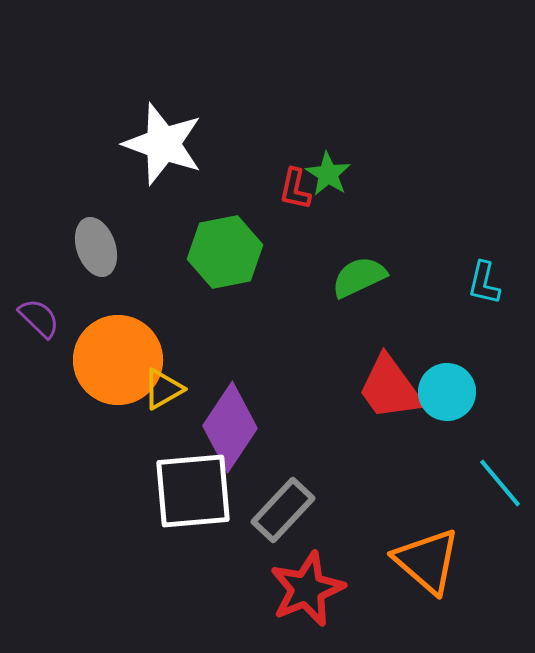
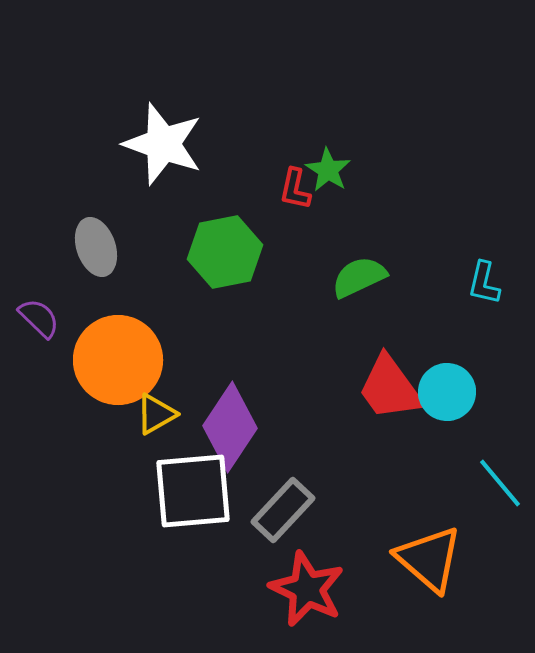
green star: moved 4 px up
yellow triangle: moved 7 px left, 25 px down
orange triangle: moved 2 px right, 2 px up
red star: rotated 24 degrees counterclockwise
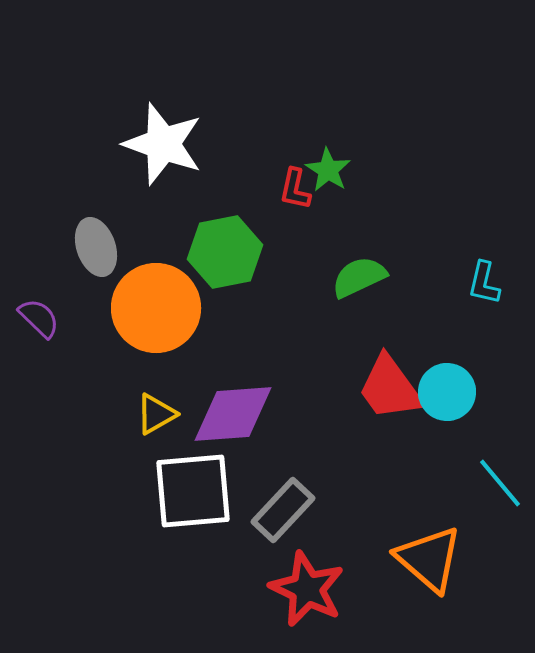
orange circle: moved 38 px right, 52 px up
purple diamond: moved 3 px right, 13 px up; rotated 52 degrees clockwise
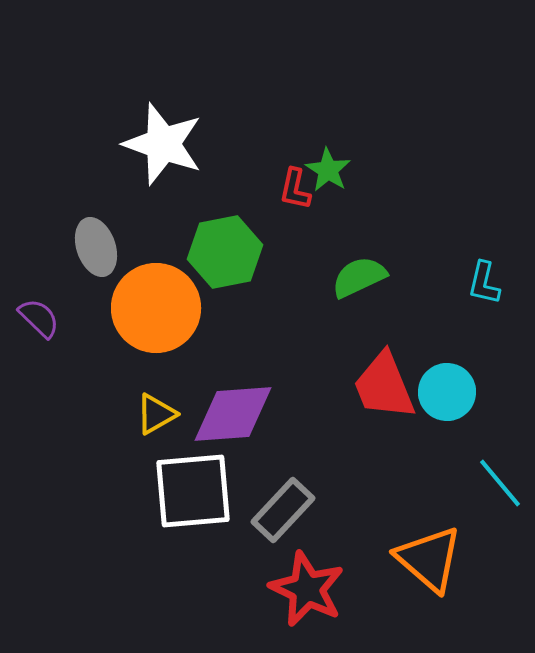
red trapezoid: moved 6 px left, 2 px up; rotated 14 degrees clockwise
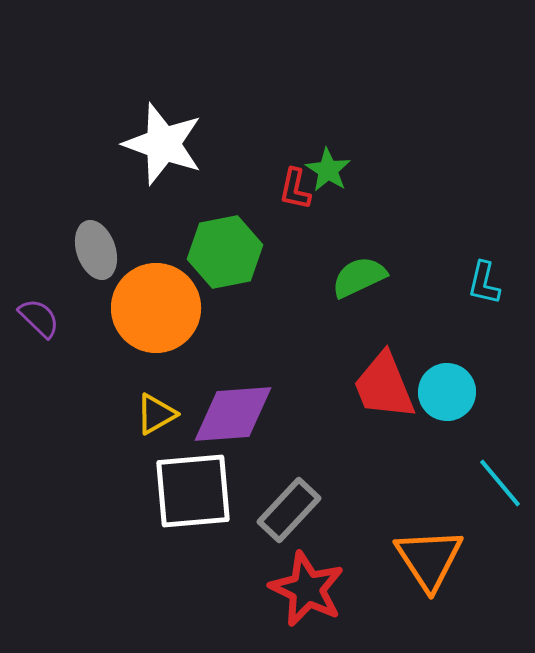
gray ellipse: moved 3 px down
gray rectangle: moved 6 px right
orange triangle: rotated 16 degrees clockwise
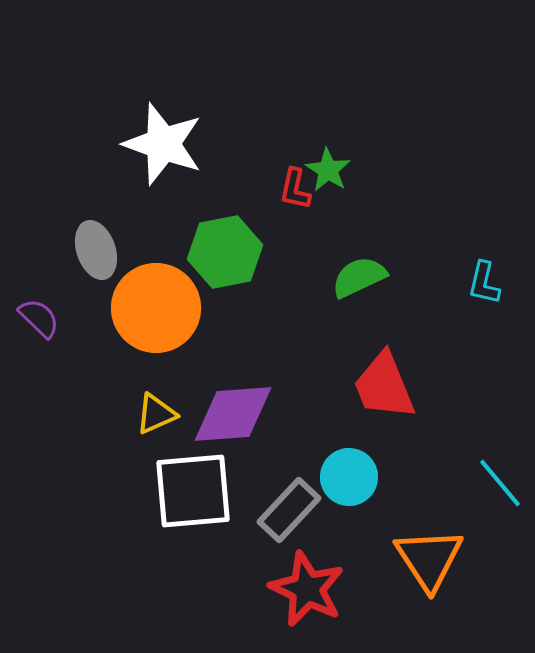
cyan circle: moved 98 px left, 85 px down
yellow triangle: rotated 6 degrees clockwise
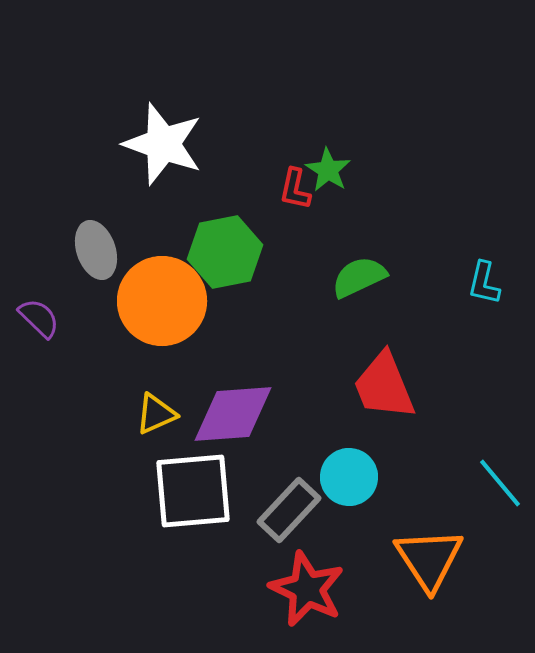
orange circle: moved 6 px right, 7 px up
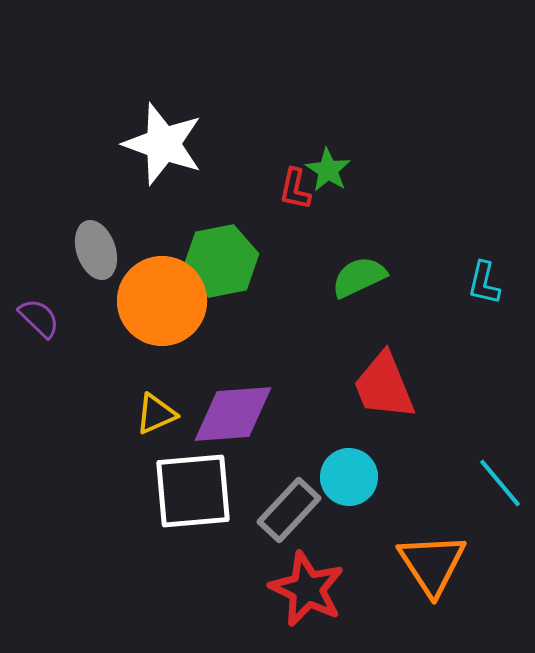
green hexagon: moved 4 px left, 9 px down
orange triangle: moved 3 px right, 5 px down
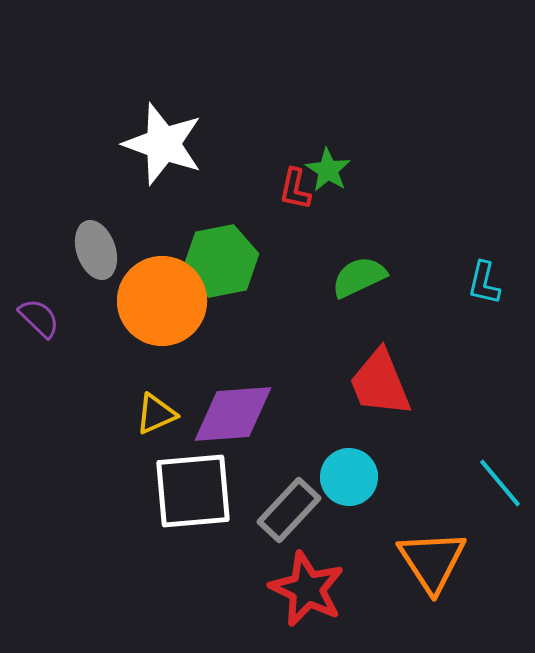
red trapezoid: moved 4 px left, 3 px up
orange triangle: moved 3 px up
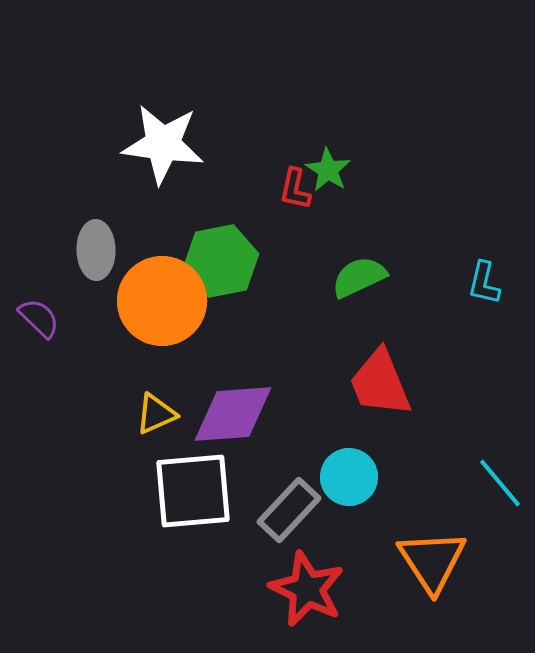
white star: rotated 12 degrees counterclockwise
gray ellipse: rotated 18 degrees clockwise
